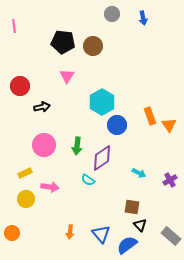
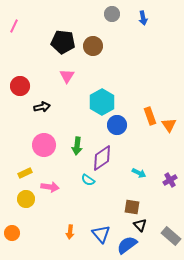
pink line: rotated 32 degrees clockwise
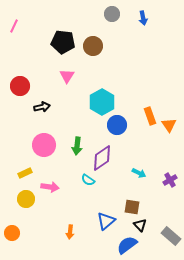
blue triangle: moved 5 px right, 13 px up; rotated 30 degrees clockwise
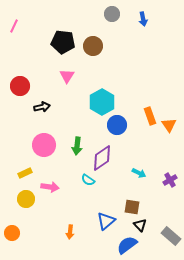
blue arrow: moved 1 px down
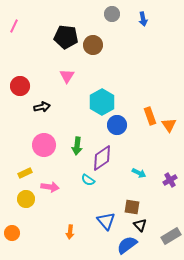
black pentagon: moved 3 px right, 5 px up
brown circle: moved 1 px up
blue triangle: rotated 30 degrees counterclockwise
gray rectangle: rotated 72 degrees counterclockwise
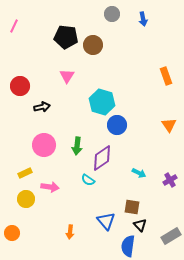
cyan hexagon: rotated 15 degrees counterclockwise
orange rectangle: moved 16 px right, 40 px up
blue semicircle: moved 1 px right, 1 px down; rotated 45 degrees counterclockwise
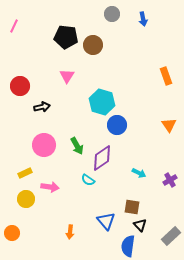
green arrow: rotated 36 degrees counterclockwise
gray rectangle: rotated 12 degrees counterclockwise
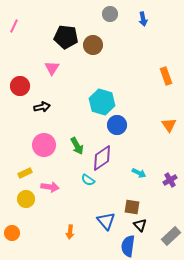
gray circle: moved 2 px left
pink triangle: moved 15 px left, 8 px up
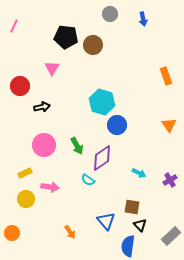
orange arrow: rotated 40 degrees counterclockwise
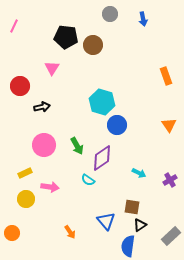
black triangle: rotated 40 degrees clockwise
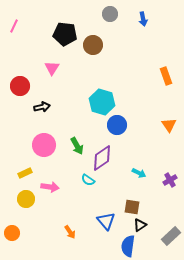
black pentagon: moved 1 px left, 3 px up
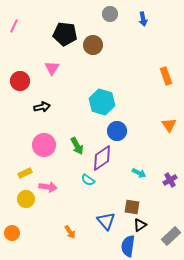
red circle: moved 5 px up
blue circle: moved 6 px down
pink arrow: moved 2 px left
